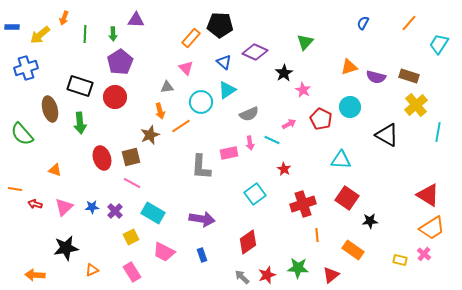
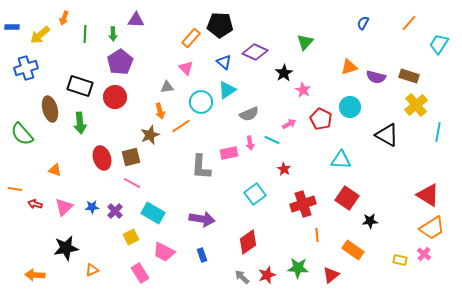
pink rectangle at (132, 272): moved 8 px right, 1 px down
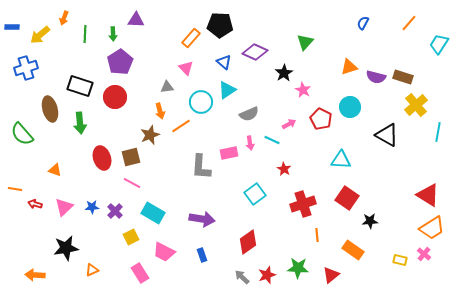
brown rectangle at (409, 76): moved 6 px left, 1 px down
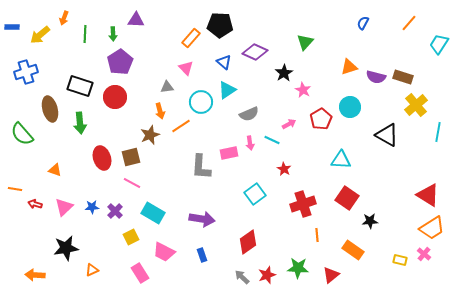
blue cross at (26, 68): moved 4 px down
red pentagon at (321, 119): rotated 15 degrees clockwise
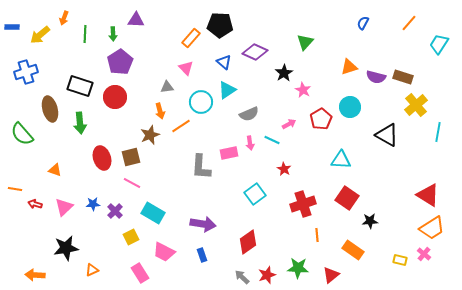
blue star at (92, 207): moved 1 px right, 3 px up
purple arrow at (202, 219): moved 1 px right, 5 px down
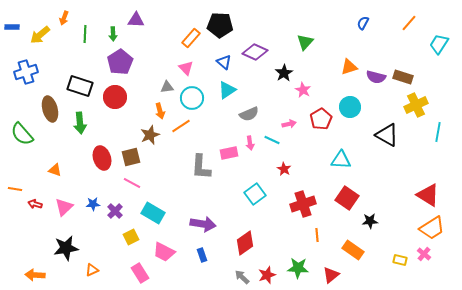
cyan circle at (201, 102): moved 9 px left, 4 px up
yellow cross at (416, 105): rotated 15 degrees clockwise
pink arrow at (289, 124): rotated 16 degrees clockwise
red diamond at (248, 242): moved 3 px left, 1 px down
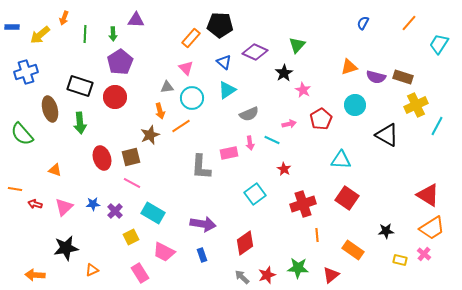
green triangle at (305, 42): moved 8 px left, 3 px down
cyan circle at (350, 107): moved 5 px right, 2 px up
cyan line at (438, 132): moved 1 px left, 6 px up; rotated 18 degrees clockwise
black star at (370, 221): moved 16 px right, 10 px down
